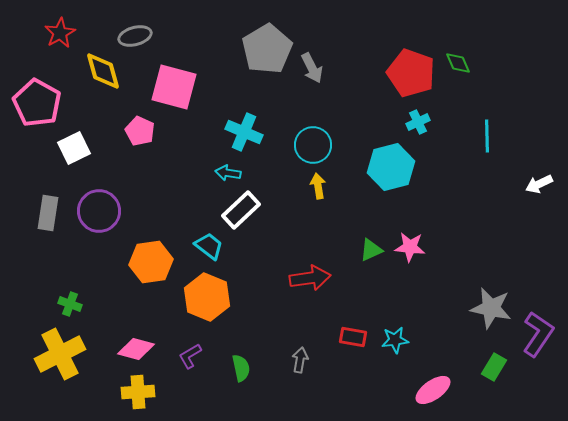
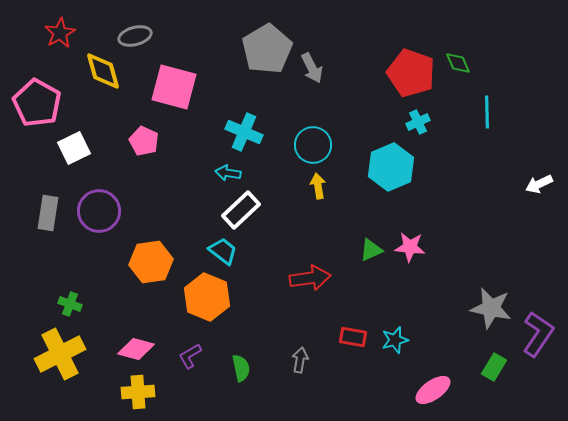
pink pentagon at (140, 131): moved 4 px right, 10 px down
cyan line at (487, 136): moved 24 px up
cyan hexagon at (391, 167): rotated 9 degrees counterclockwise
cyan trapezoid at (209, 246): moved 14 px right, 5 px down
cyan star at (395, 340): rotated 8 degrees counterclockwise
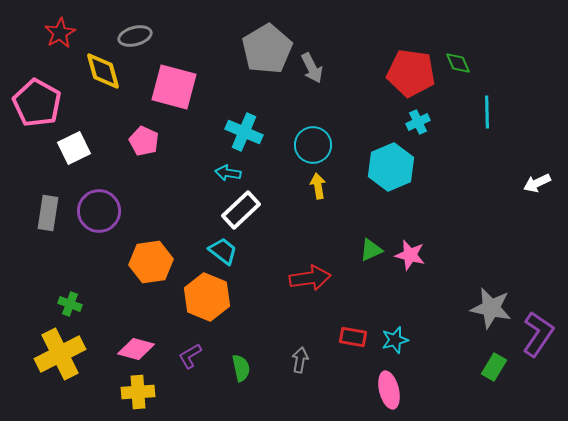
red pentagon at (411, 73): rotated 12 degrees counterclockwise
white arrow at (539, 184): moved 2 px left, 1 px up
pink star at (410, 247): moved 8 px down; rotated 8 degrees clockwise
pink ellipse at (433, 390): moved 44 px left; rotated 69 degrees counterclockwise
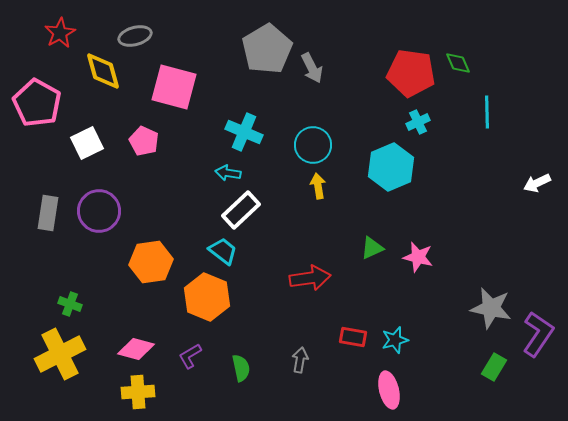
white square at (74, 148): moved 13 px right, 5 px up
green triangle at (371, 250): moved 1 px right, 2 px up
pink star at (410, 255): moved 8 px right, 2 px down
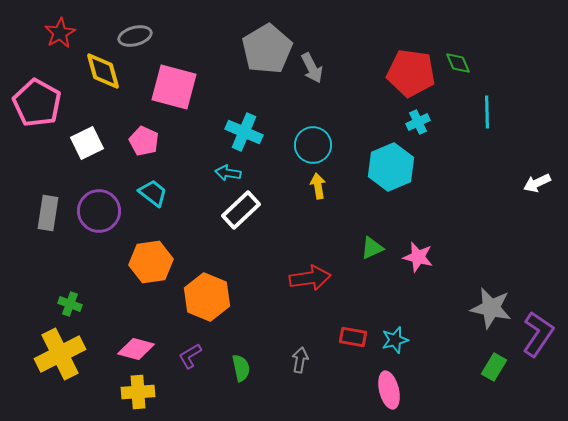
cyan trapezoid at (223, 251): moved 70 px left, 58 px up
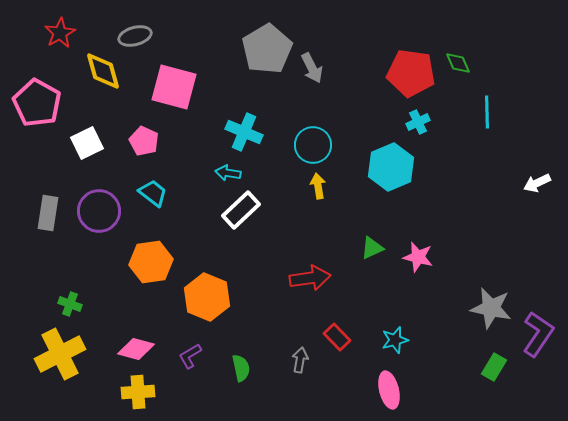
red rectangle at (353, 337): moved 16 px left; rotated 36 degrees clockwise
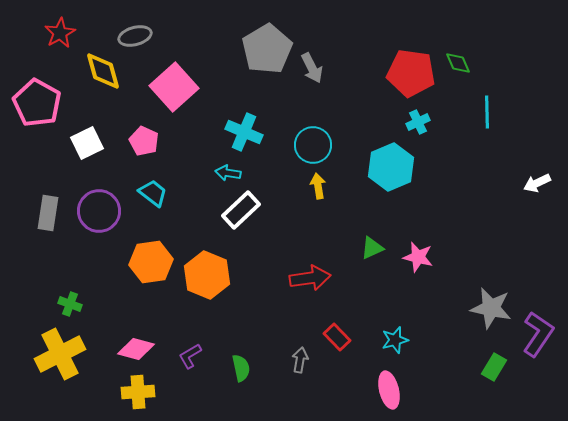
pink square at (174, 87): rotated 33 degrees clockwise
orange hexagon at (207, 297): moved 22 px up
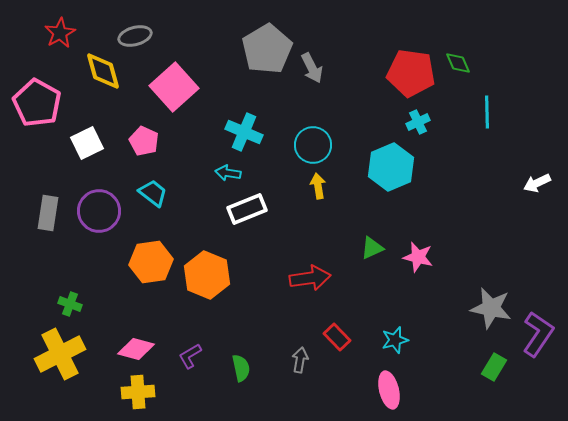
white rectangle at (241, 210): moved 6 px right, 1 px up; rotated 21 degrees clockwise
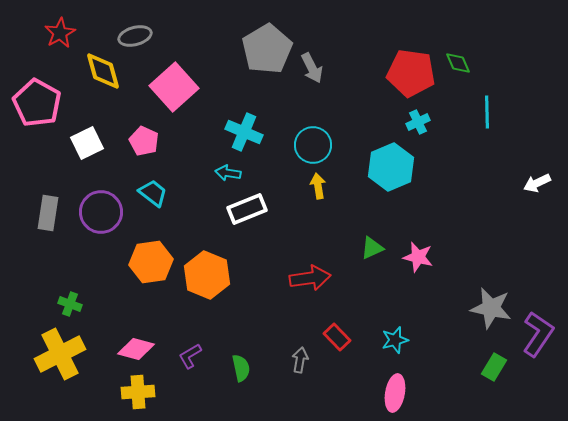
purple circle at (99, 211): moved 2 px right, 1 px down
pink ellipse at (389, 390): moved 6 px right, 3 px down; rotated 24 degrees clockwise
